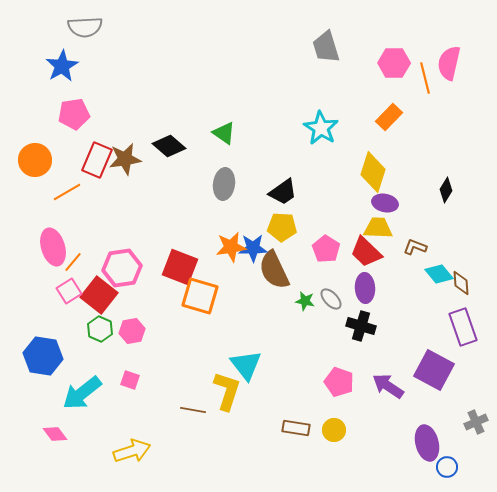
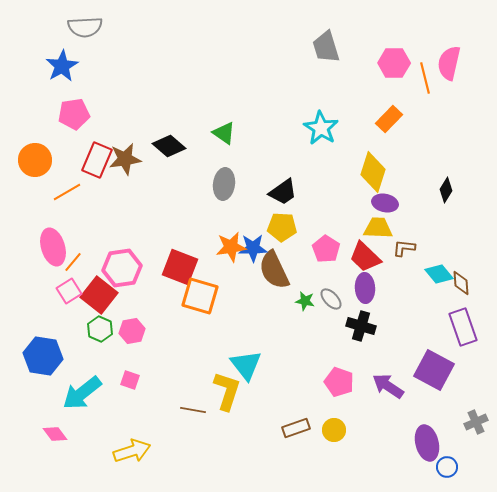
orange rectangle at (389, 117): moved 2 px down
brown L-shape at (415, 247): moved 11 px left, 1 px down; rotated 15 degrees counterclockwise
red trapezoid at (366, 252): moved 1 px left, 5 px down
brown rectangle at (296, 428): rotated 28 degrees counterclockwise
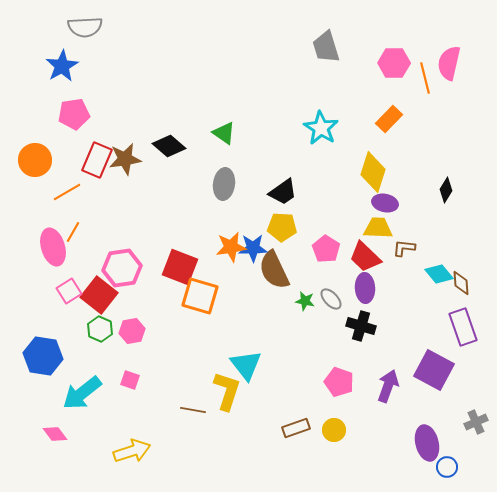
orange line at (73, 262): moved 30 px up; rotated 10 degrees counterclockwise
purple arrow at (388, 386): rotated 76 degrees clockwise
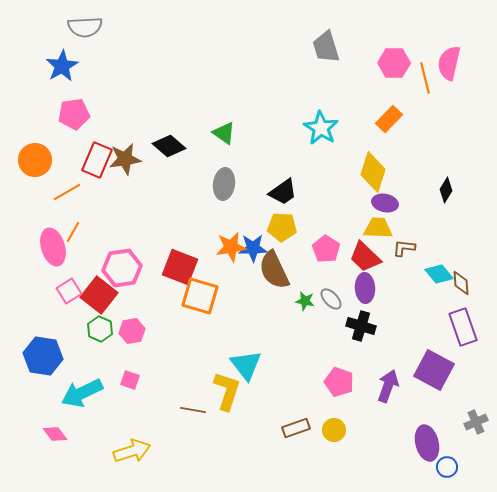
cyan arrow at (82, 393): rotated 12 degrees clockwise
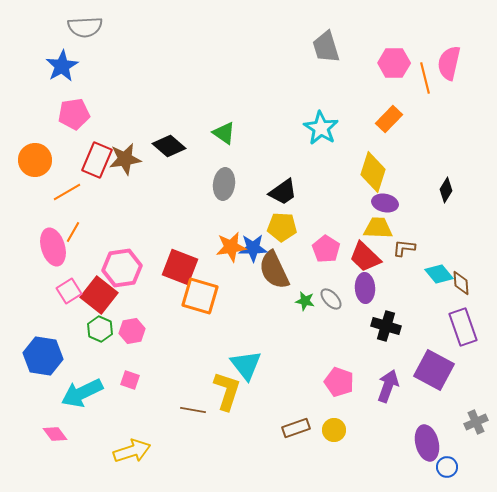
black cross at (361, 326): moved 25 px right
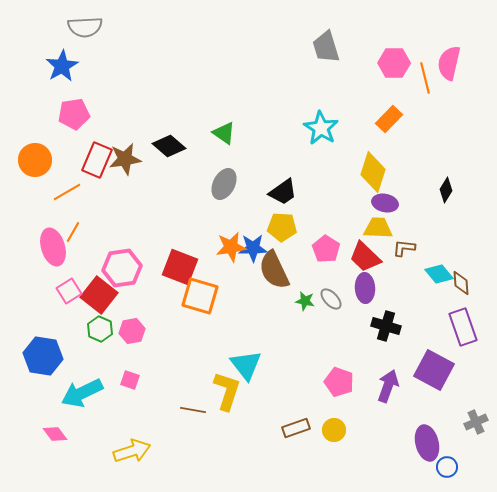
gray ellipse at (224, 184): rotated 20 degrees clockwise
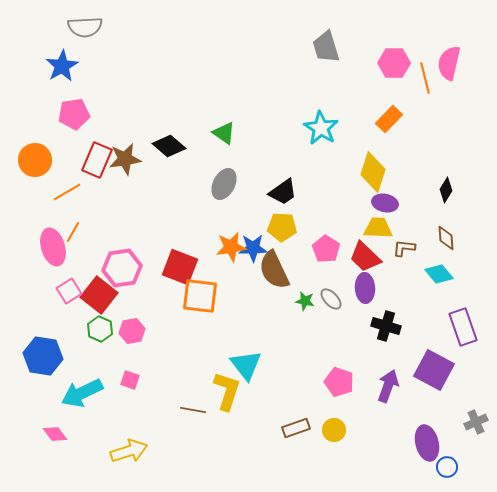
brown diamond at (461, 283): moved 15 px left, 45 px up
orange square at (200, 296): rotated 9 degrees counterclockwise
yellow arrow at (132, 451): moved 3 px left
